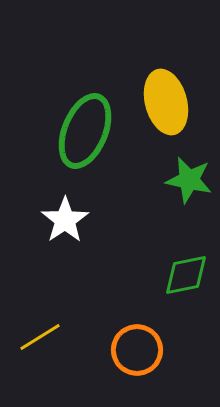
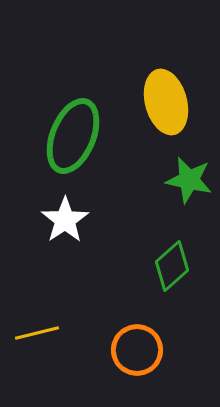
green ellipse: moved 12 px left, 5 px down
green diamond: moved 14 px left, 9 px up; rotated 30 degrees counterclockwise
yellow line: moved 3 px left, 4 px up; rotated 18 degrees clockwise
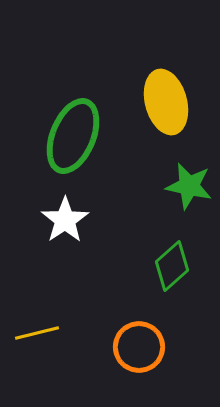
green star: moved 6 px down
orange circle: moved 2 px right, 3 px up
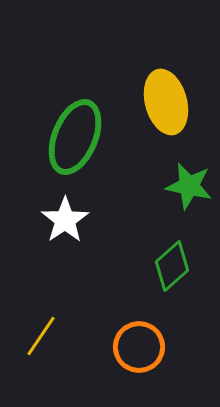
green ellipse: moved 2 px right, 1 px down
yellow line: moved 4 px right, 3 px down; rotated 42 degrees counterclockwise
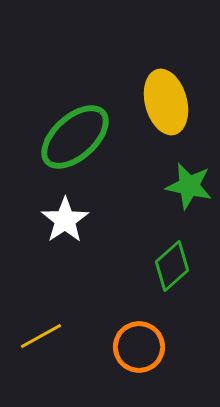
green ellipse: rotated 26 degrees clockwise
yellow line: rotated 27 degrees clockwise
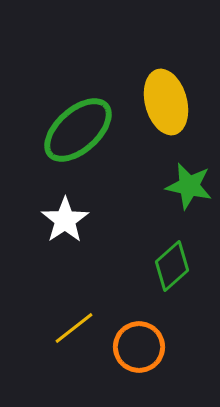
green ellipse: moved 3 px right, 7 px up
yellow line: moved 33 px right, 8 px up; rotated 9 degrees counterclockwise
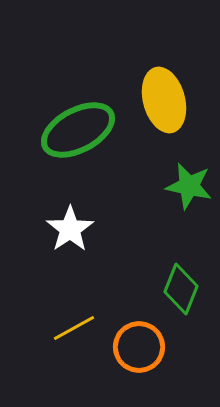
yellow ellipse: moved 2 px left, 2 px up
green ellipse: rotated 14 degrees clockwise
white star: moved 5 px right, 9 px down
green diamond: moved 9 px right, 23 px down; rotated 27 degrees counterclockwise
yellow line: rotated 9 degrees clockwise
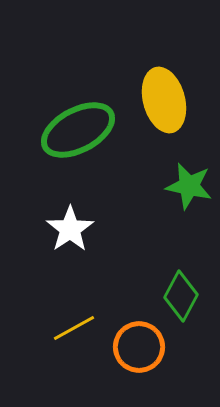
green diamond: moved 7 px down; rotated 6 degrees clockwise
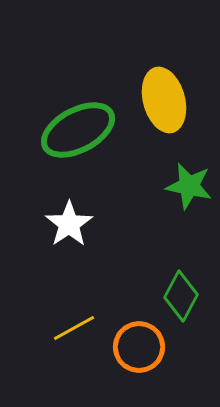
white star: moved 1 px left, 5 px up
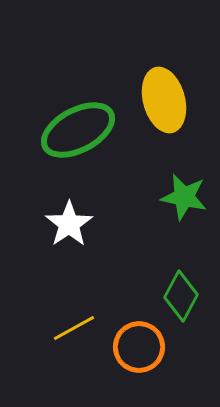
green star: moved 5 px left, 11 px down
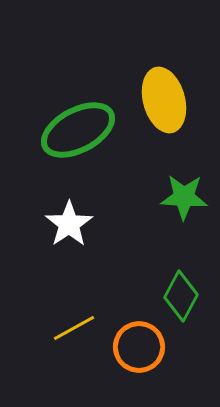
green star: rotated 9 degrees counterclockwise
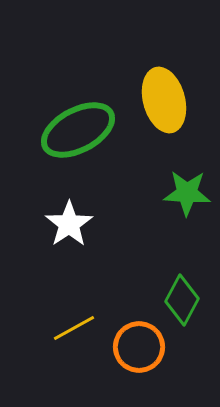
green star: moved 3 px right, 4 px up
green diamond: moved 1 px right, 4 px down
